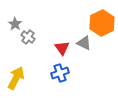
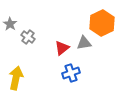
gray star: moved 5 px left
gray triangle: rotated 35 degrees counterclockwise
red triangle: rotated 28 degrees clockwise
blue cross: moved 11 px right
yellow arrow: rotated 15 degrees counterclockwise
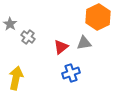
orange hexagon: moved 4 px left, 6 px up
red triangle: moved 1 px left, 1 px up
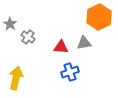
orange hexagon: moved 1 px right
red triangle: rotated 42 degrees clockwise
blue cross: moved 1 px left, 1 px up
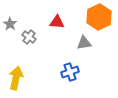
gray cross: moved 1 px right
red triangle: moved 4 px left, 25 px up
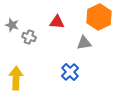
gray star: moved 2 px right, 1 px down; rotated 16 degrees counterclockwise
gray cross: rotated 16 degrees counterclockwise
blue cross: rotated 24 degrees counterclockwise
yellow arrow: rotated 10 degrees counterclockwise
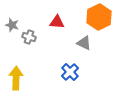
gray triangle: rotated 35 degrees clockwise
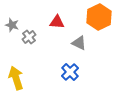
gray cross: rotated 32 degrees clockwise
gray triangle: moved 5 px left
yellow arrow: rotated 20 degrees counterclockwise
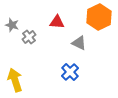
yellow arrow: moved 1 px left, 2 px down
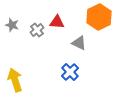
gray cross: moved 8 px right, 7 px up
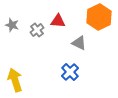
red triangle: moved 1 px right, 1 px up
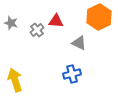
red triangle: moved 2 px left
gray star: moved 1 px left, 2 px up
blue cross: moved 2 px right, 2 px down; rotated 30 degrees clockwise
